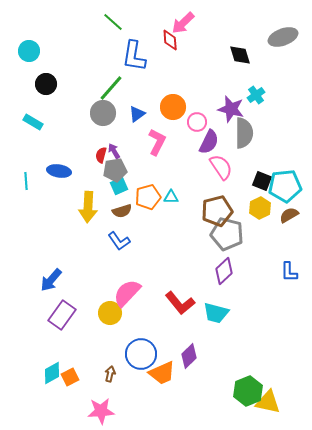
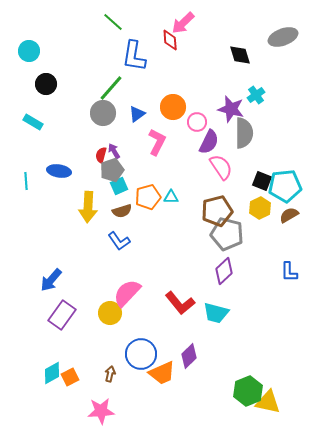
gray pentagon at (115, 170): moved 3 px left; rotated 10 degrees counterclockwise
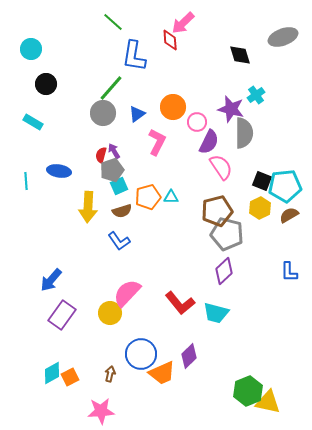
cyan circle at (29, 51): moved 2 px right, 2 px up
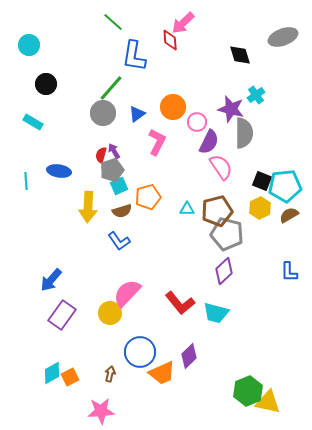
cyan circle at (31, 49): moved 2 px left, 4 px up
cyan triangle at (171, 197): moved 16 px right, 12 px down
blue circle at (141, 354): moved 1 px left, 2 px up
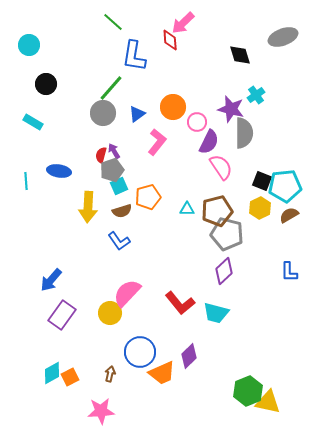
pink L-shape at (157, 142): rotated 12 degrees clockwise
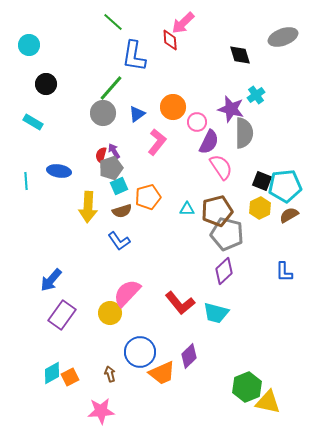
gray pentagon at (112, 170): moved 1 px left, 2 px up
blue L-shape at (289, 272): moved 5 px left
brown arrow at (110, 374): rotated 28 degrees counterclockwise
green hexagon at (248, 391): moved 1 px left, 4 px up
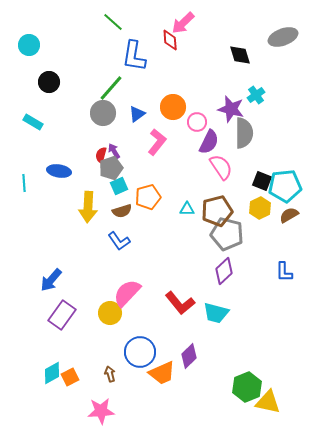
black circle at (46, 84): moved 3 px right, 2 px up
cyan line at (26, 181): moved 2 px left, 2 px down
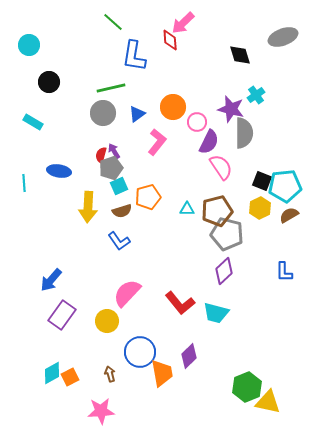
green line at (111, 88): rotated 36 degrees clockwise
yellow circle at (110, 313): moved 3 px left, 8 px down
orange trapezoid at (162, 373): rotated 76 degrees counterclockwise
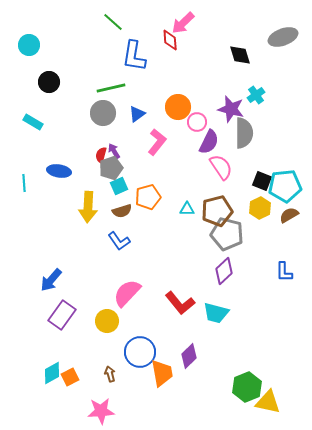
orange circle at (173, 107): moved 5 px right
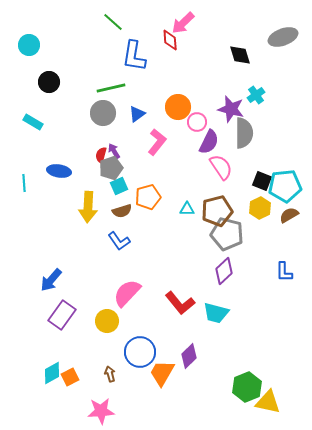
orange trapezoid at (162, 373): rotated 140 degrees counterclockwise
